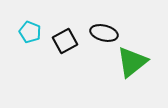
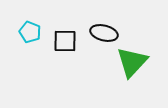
black square: rotated 30 degrees clockwise
green triangle: rotated 8 degrees counterclockwise
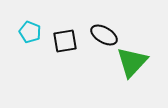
black ellipse: moved 2 px down; rotated 16 degrees clockwise
black square: rotated 10 degrees counterclockwise
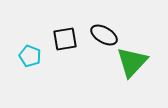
cyan pentagon: moved 24 px down
black square: moved 2 px up
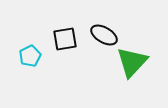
cyan pentagon: rotated 25 degrees clockwise
